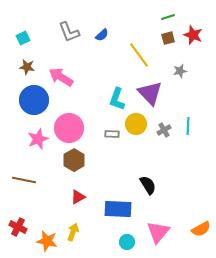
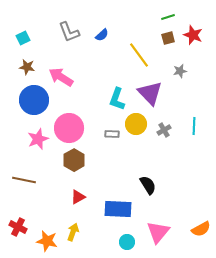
cyan line: moved 6 px right
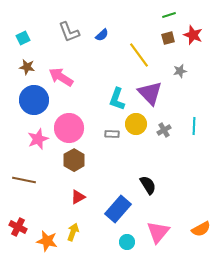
green line: moved 1 px right, 2 px up
blue rectangle: rotated 52 degrees counterclockwise
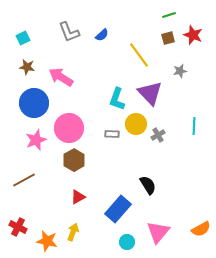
blue circle: moved 3 px down
gray cross: moved 6 px left, 5 px down
pink star: moved 2 px left, 1 px down
brown line: rotated 40 degrees counterclockwise
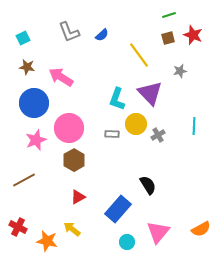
yellow arrow: moved 1 px left, 3 px up; rotated 72 degrees counterclockwise
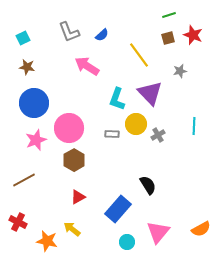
pink arrow: moved 26 px right, 11 px up
red cross: moved 5 px up
